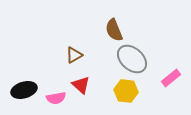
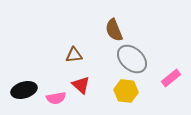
brown triangle: rotated 24 degrees clockwise
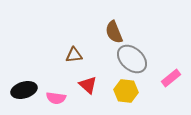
brown semicircle: moved 2 px down
red triangle: moved 7 px right
pink semicircle: rotated 18 degrees clockwise
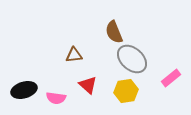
yellow hexagon: rotated 15 degrees counterclockwise
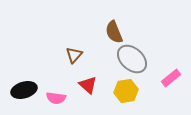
brown triangle: rotated 42 degrees counterclockwise
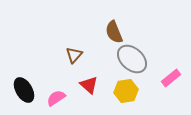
red triangle: moved 1 px right
black ellipse: rotated 75 degrees clockwise
pink semicircle: rotated 138 degrees clockwise
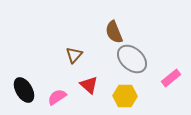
yellow hexagon: moved 1 px left, 5 px down; rotated 10 degrees clockwise
pink semicircle: moved 1 px right, 1 px up
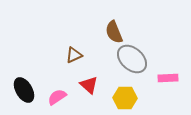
brown triangle: rotated 24 degrees clockwise
pink rectangle: moved 3 px left; rotated 36 degrees clockwise
yellow hexagon: moved 2 px down
